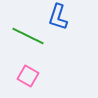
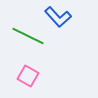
blue L-shape: rotated 60 degrees counterclockwise
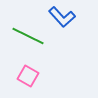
blue L-shape: moved 4 px right
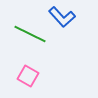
green line: moved 2 px right, 2 px up
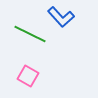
blue L-shape: moved 1 px left
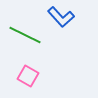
green line: moved 5 px left, 1 px down
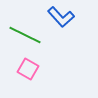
pink square: moved 7 px up
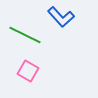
pink square: moved 2 px down
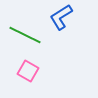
blue L-shape: rotated 100 degrees clockwise
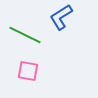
pink square: rotated 20 degrees counterclockwise
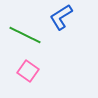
pink square: rotated 25 degrees clockwise
